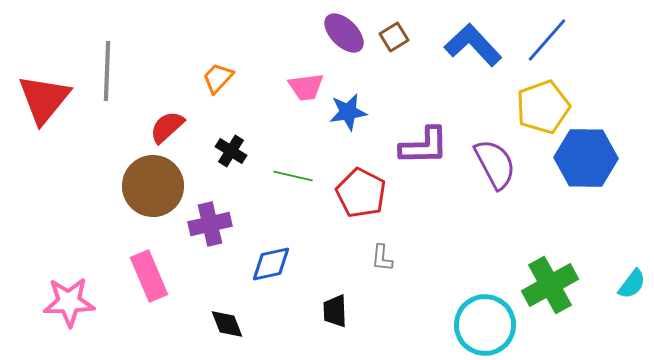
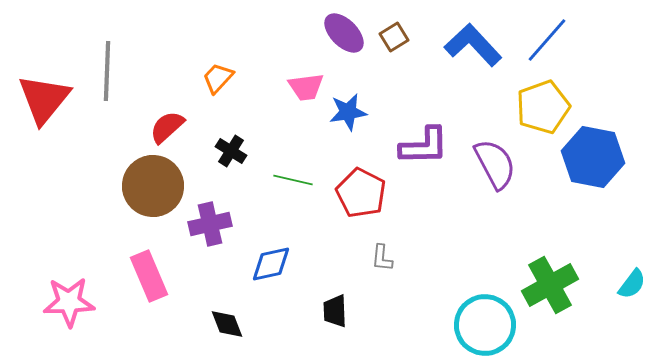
blue hexagon: moved 7 px right, 1 px up; rotated 10 degrees clockwise
green line: moved 4 px down
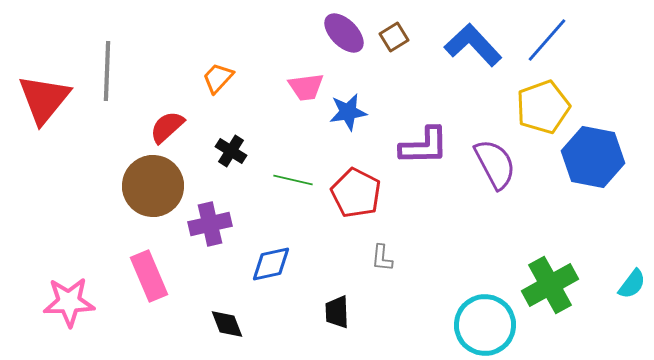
red pentagon: moved 5 px left
black trapezoid: moved 2 px right, 1 px down
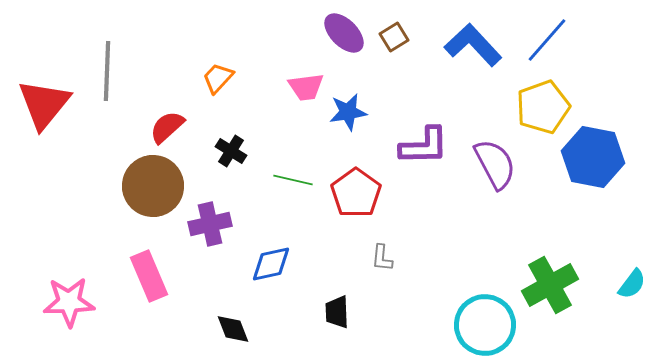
red triangle: moved 5 px down
red pentagon: rotated 9 degrees clockwise
black diamond: moved 6 px right, 5 px down
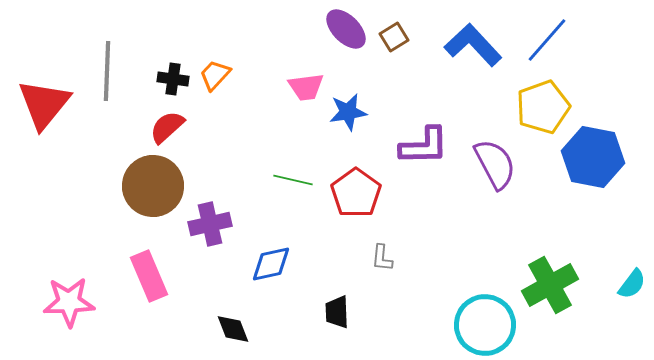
purple ellipse: moved 2 px right, 4 px up
orange trapezoid: moved 3 px left, 3 px up
black cross: moved 58 px left, 72 px up; rotated 24 degrees counterclockwise
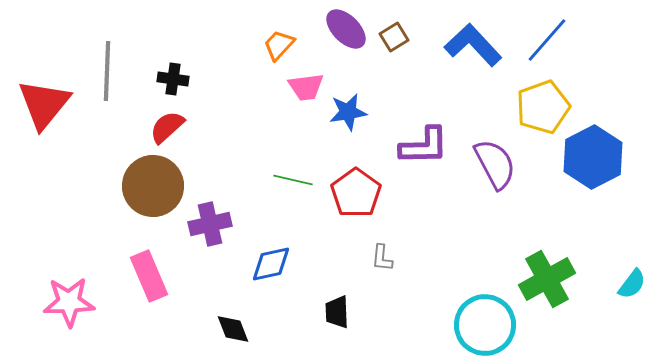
orange trapezoid: moved 64 px right, 30 px up
blue hexagon: rotated 22 degrees clockwise
green cross: moved 3 px left, 6 px up
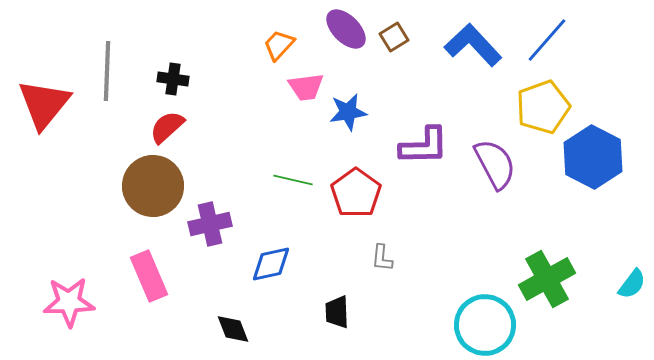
blue hexagon: rotated 6 degrees counterclockwise
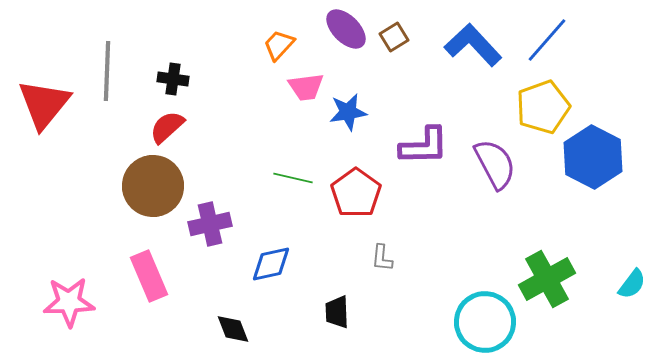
green line: moved 2 px up
cyan circle: moved 3 px up
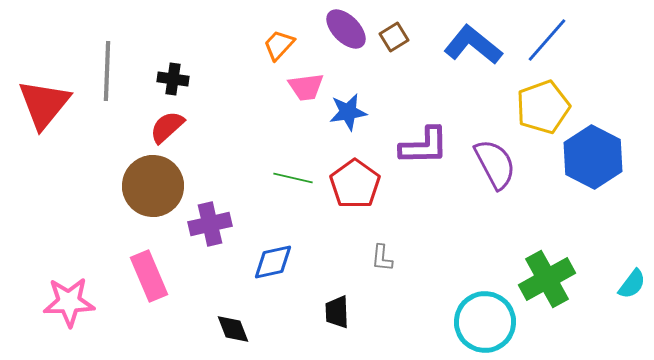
blue L-shape: rotated 8 degrees counterclockwise
red pentagon: moved 1 px left, 9 px up
blue diamond: moved 2 px right, 2 px up
